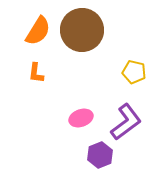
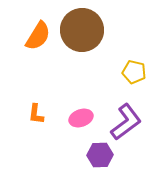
orange semicircle: moved 5 px down
orange L-shape: moved 41 px down
purple hexagon: rotated 20 degrees clockwise
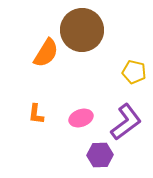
orange semicircle: moved 8 px right, 17 px down
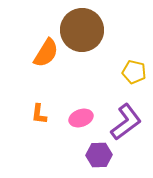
orange L-shape: moved 3 px right
purple hexagon: moved 1 px left
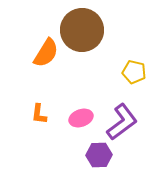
purple L-shape: moved 4 px left
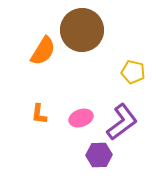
orange semicircle: moved 3 px left, 2 px up
yellow pentagon: moved 1 px left
